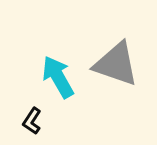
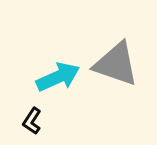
cyan arrow: rotated 96 degrees clockwise
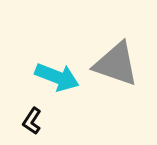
cyan arrow: moved 1 px left; rotated 45 degrees clockwise
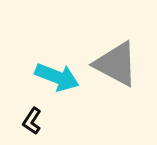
gray triangle: rotated 9 degrees clockwise
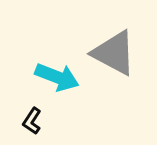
gray triangle: moved 2 px left, 11 px up
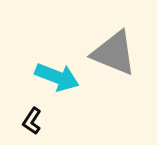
gray triangle: rotated 6 degrees counterclockwise
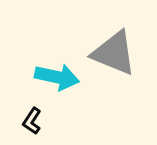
cyan arrow: rotated 9 degrees counterclockwise
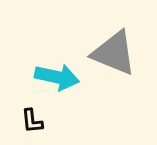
black L-shape: rotated 40 degrees counterclockwise
